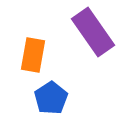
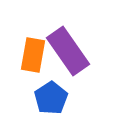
purple rectangle: moved 25 px left, 19 px down
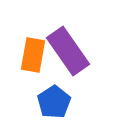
blue pentagon: moved 3 px right, 4 px down
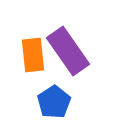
orange rectangle: rotated 16 degrees counterclockwise
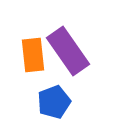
blue pentagon: rotated 12 degrees clockwise
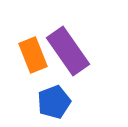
orange rectangle: rotated 16 degrees counterclockwise
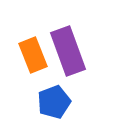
purple rectangle: rotated 15 degrees clockwise
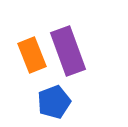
orange rectangle: moved 1 px left
